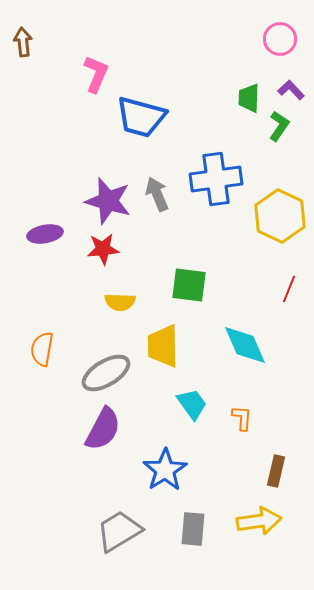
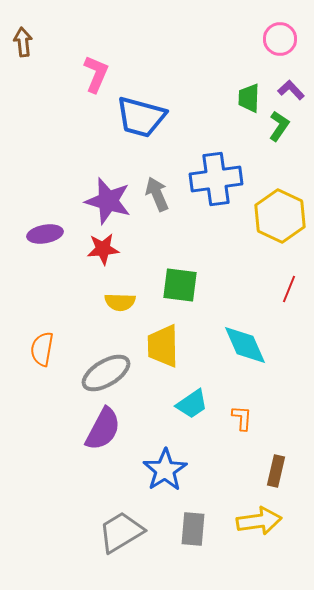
green square: moved 9 px left
cyan trapezoid: rotated 92 degrees clockwise
gray trapezoid: moved 2 px right, 1 px down
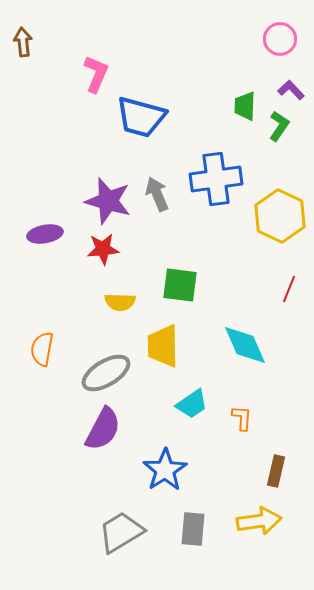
green trapezoid: moved 4 px left, 8 px down
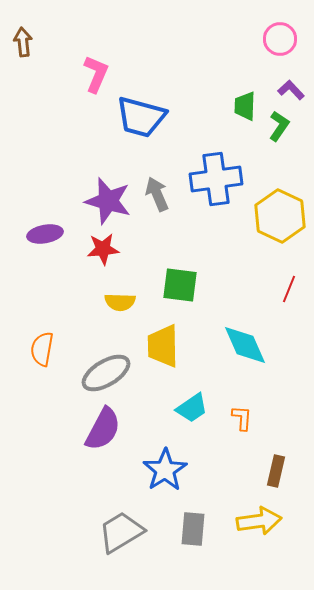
cyan trapezoid: moved 4 px down
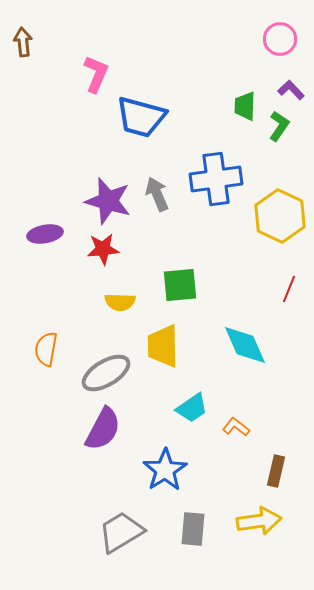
green square: rotated 12 degrees counterclockwise
orange semicircle: moved 4 px right
orange L-shape: moved 6 px left, 9 px down; rotated 56 degrees counterclockwise
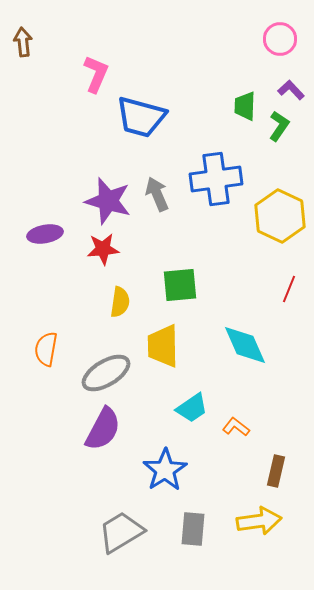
yellow semicircle: rotated 84 degrees counterclockwise
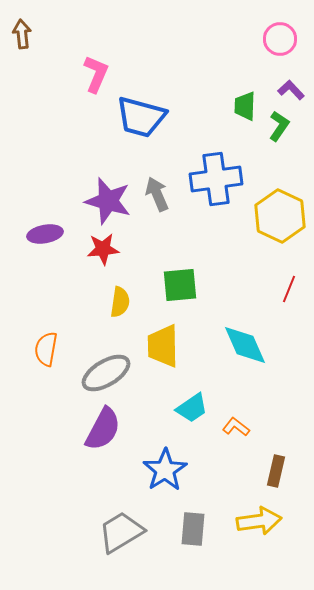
brown arrow: moved 1 px left, 8 px up
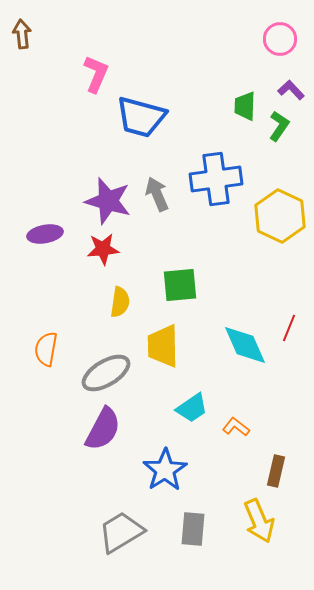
red line: moved 39 px down
yellow arrow: rotated 75 degrees clockwise
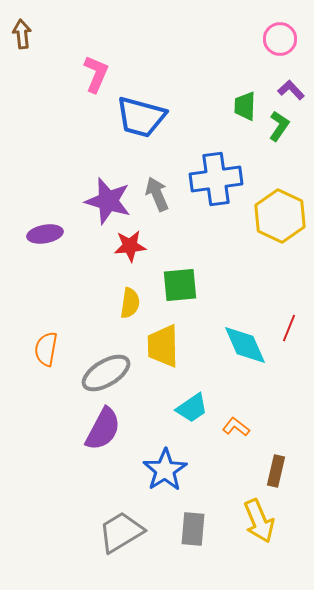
red star: moved 27 px right, 3 px up
yellow semicircle: moved 10 px right, 1 px down
